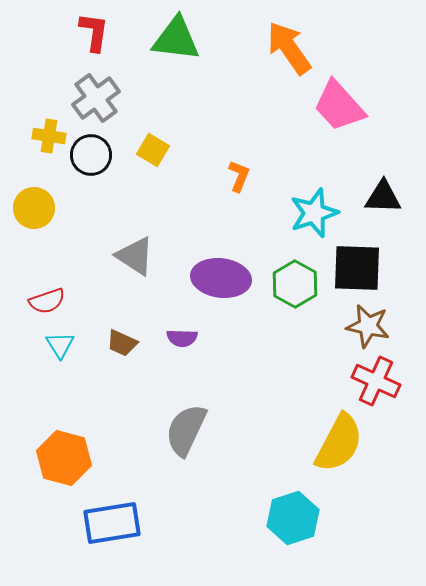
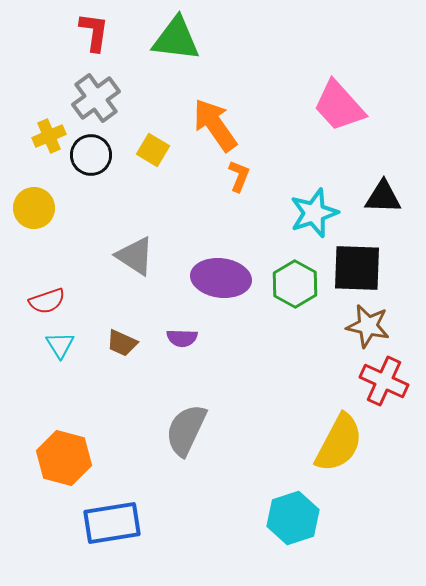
orange arrow: moved 74 px left, 77 px down
yellow cross: rotated 32 degrees counterclockwise
red cross: moved 8 px right
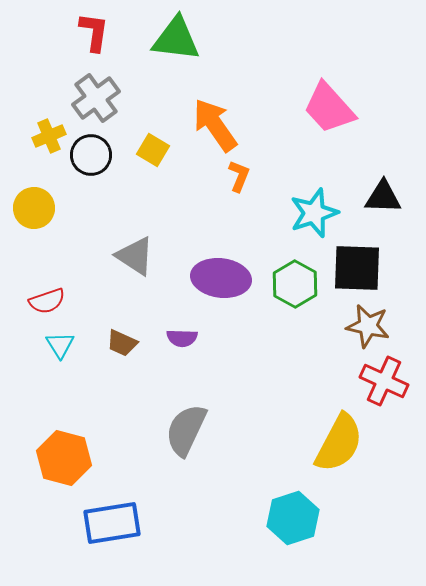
pink trapezoid: moved 10 px left, 2 px down
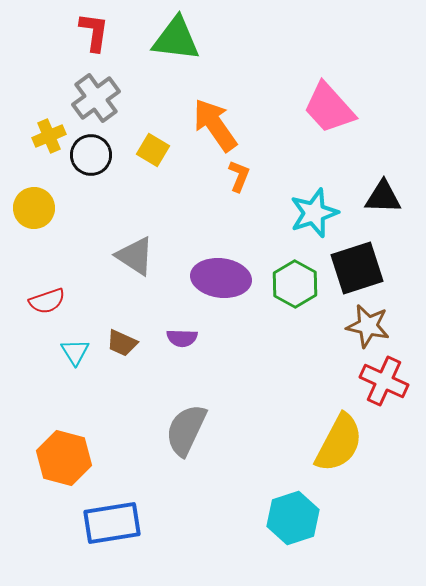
black square: rotated 20 degrees counterclockwise
cyan triangle: moved 15 px right, 7 px down
